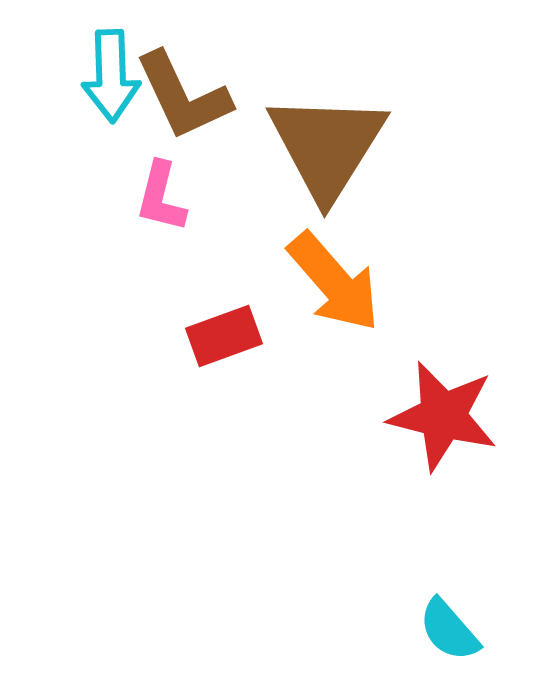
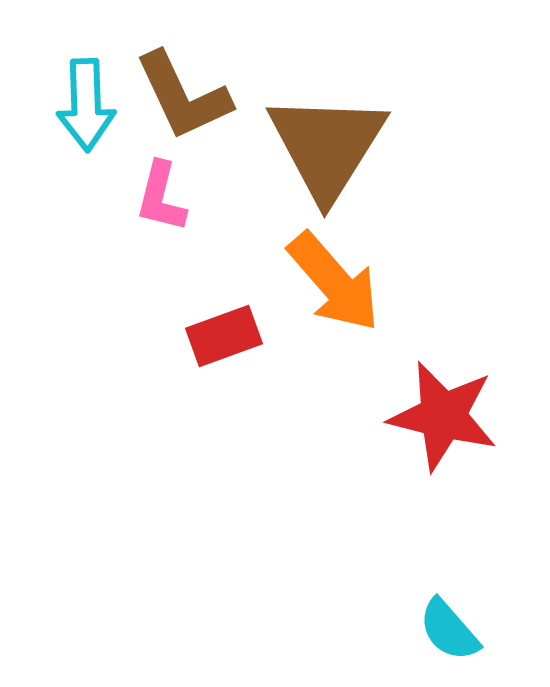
cyan arrow: moved 25 px left, 29 px down
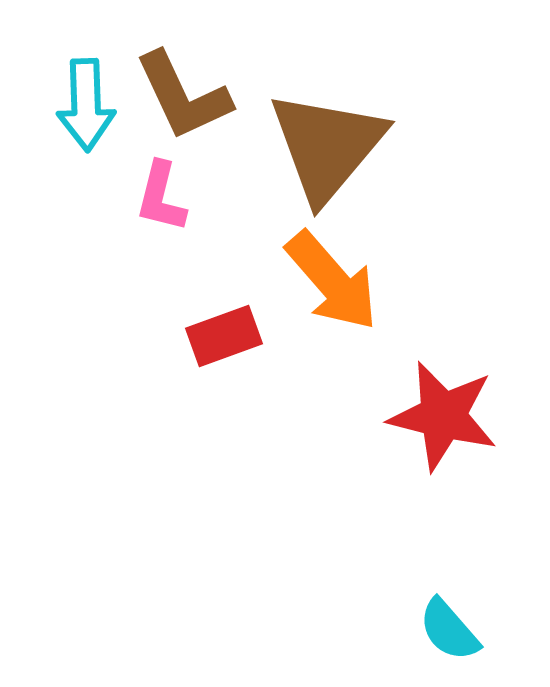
brown triangle: rotated 8 degrees clockwise
orange arrow: moved 2 px left, 1 px up
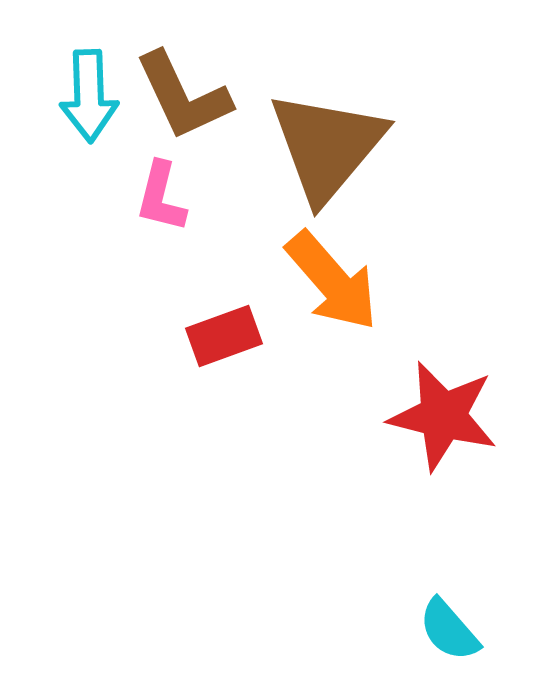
cyan arrow: moved 3 px right, 9 px up
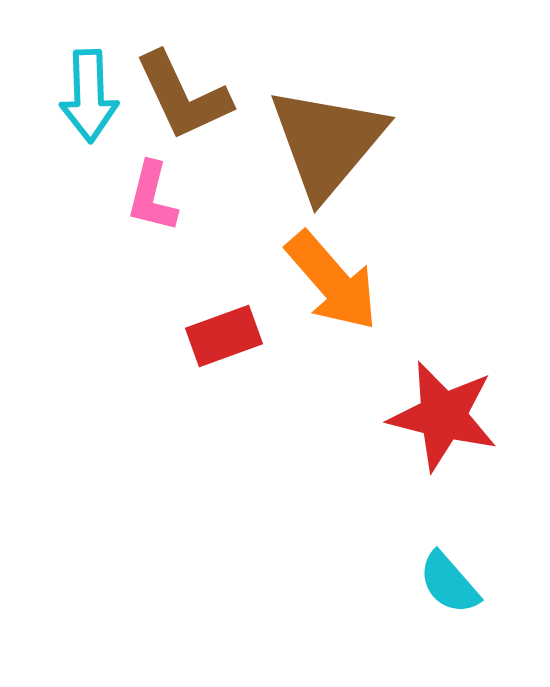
brown triangle: moved 4 px up
pink L-shape: moved 9 px left
cyan semicircle: moved 47 px up
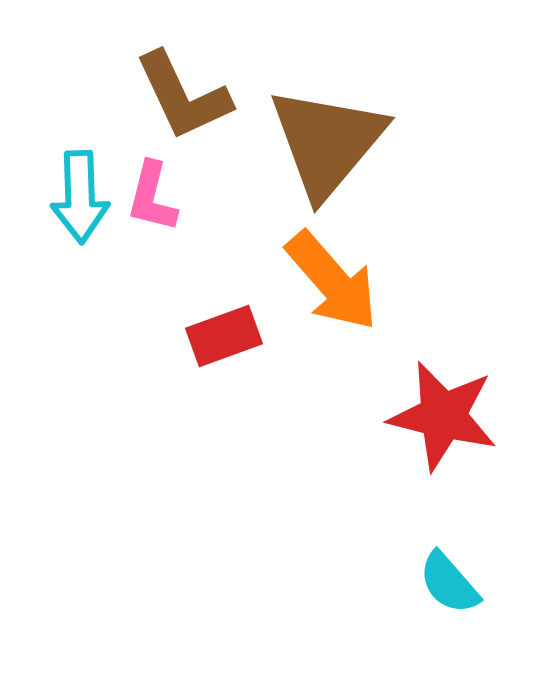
cyan arrow: moved 9 px left, 101 px down
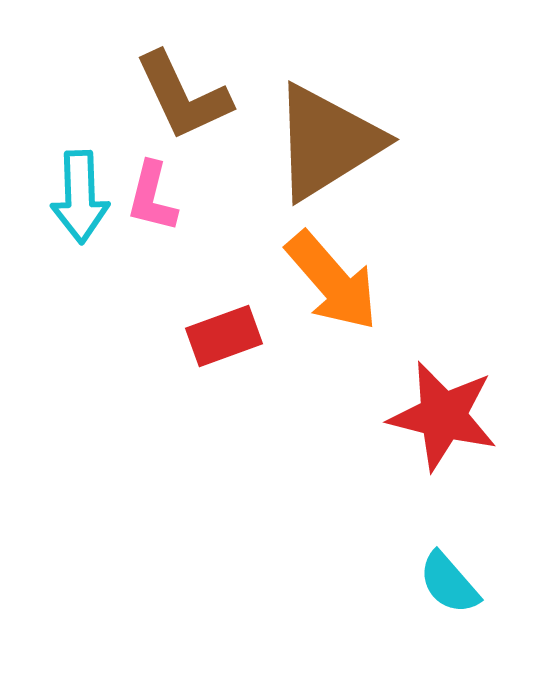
brown triangle: rotated 18 degrees clockwise
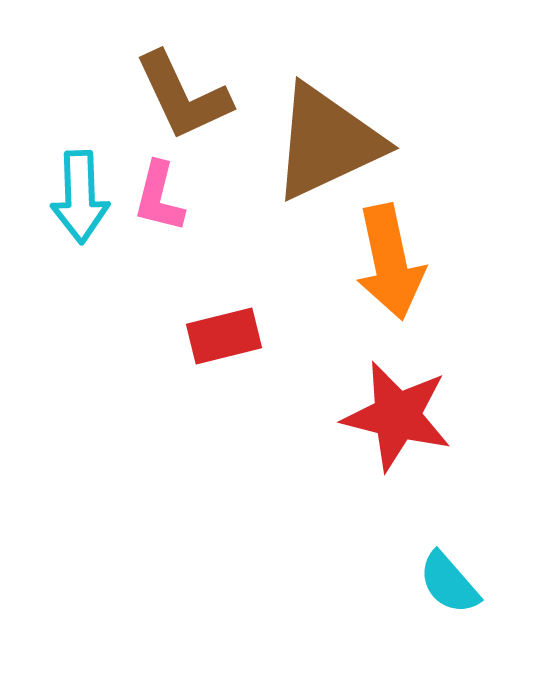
brown triangle: rotated 7 degrees clockwise
pink L-shape: moved 7 px right
orange arrow: moved 58 px right, 19 px up; rotated 29 degrees clockwise
red rectangle: rotated 6 degrees clockwise
red star: moved 46 px left
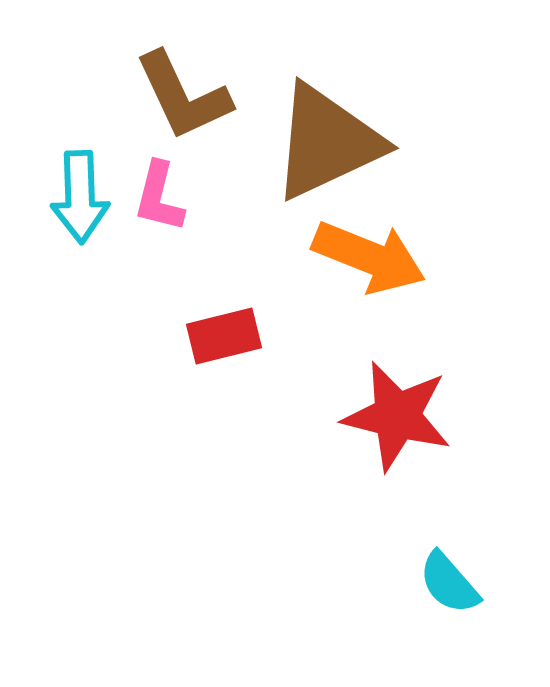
orange arrow: moved 21 px left, 5 px up; rotated 56 degrees counterclockwise
